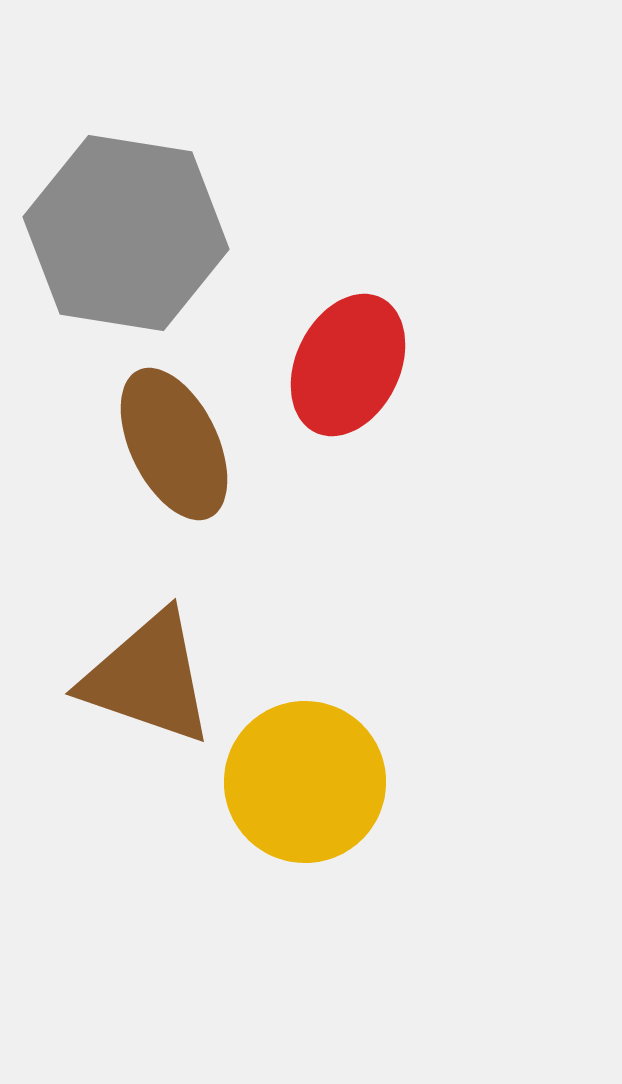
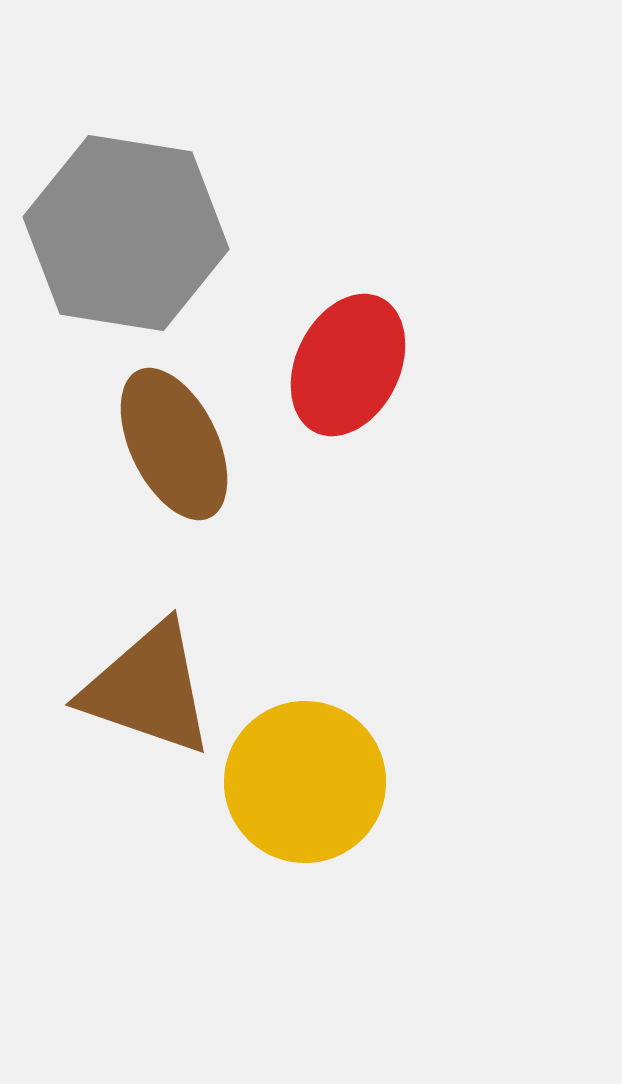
brown triangle: moved 11 px down
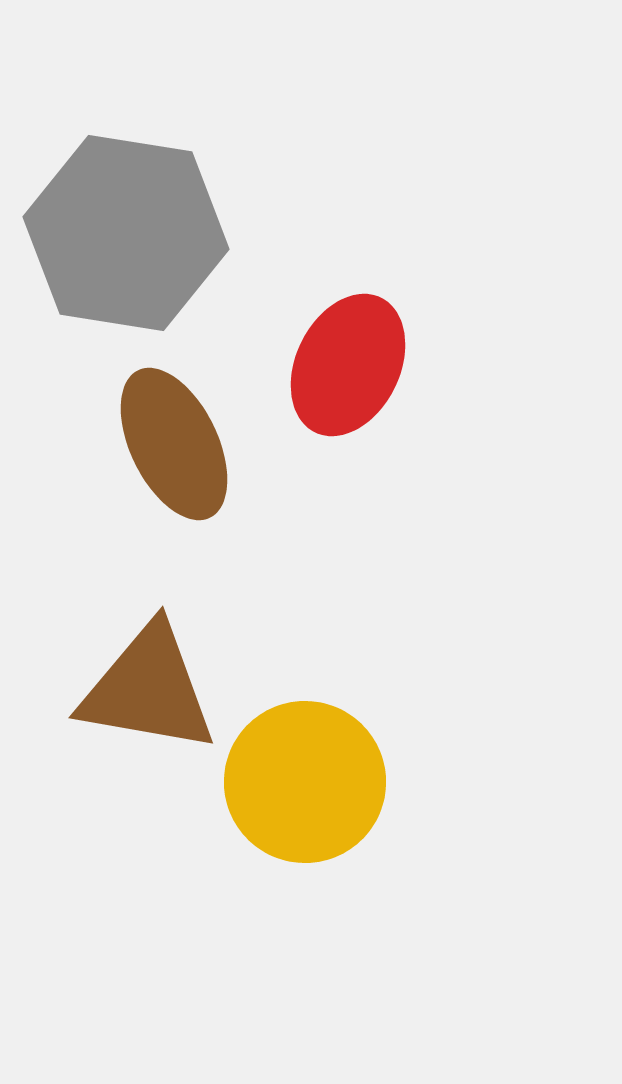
brown triangle: rotated 9 degrees counterclockwise
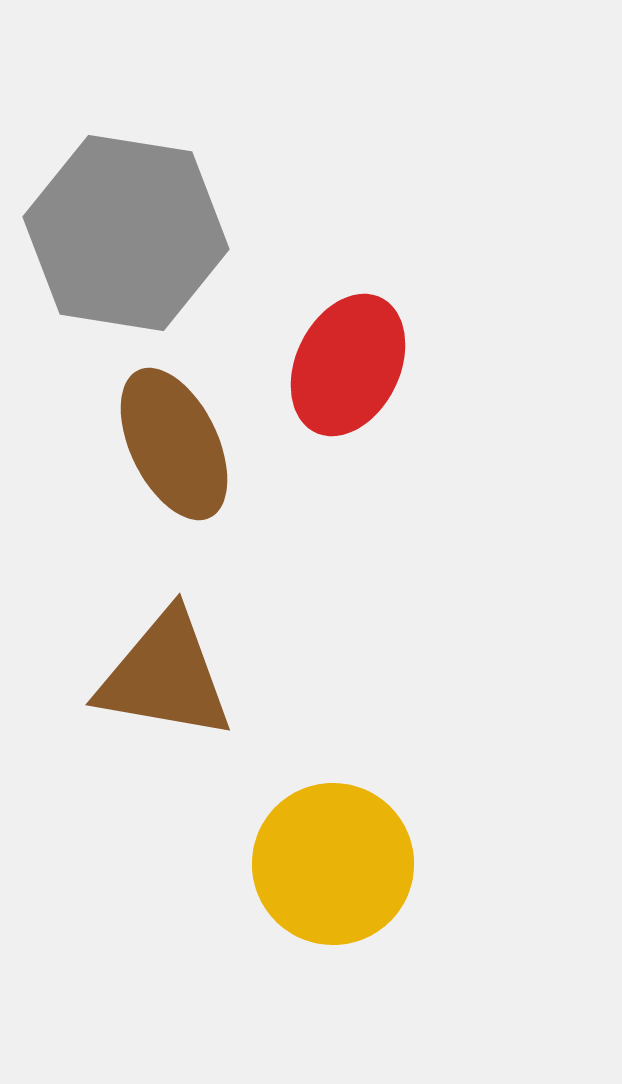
brown triangle: moved 17 px right, 13 px up
yellow circle: moved 28 px right, 82 px down
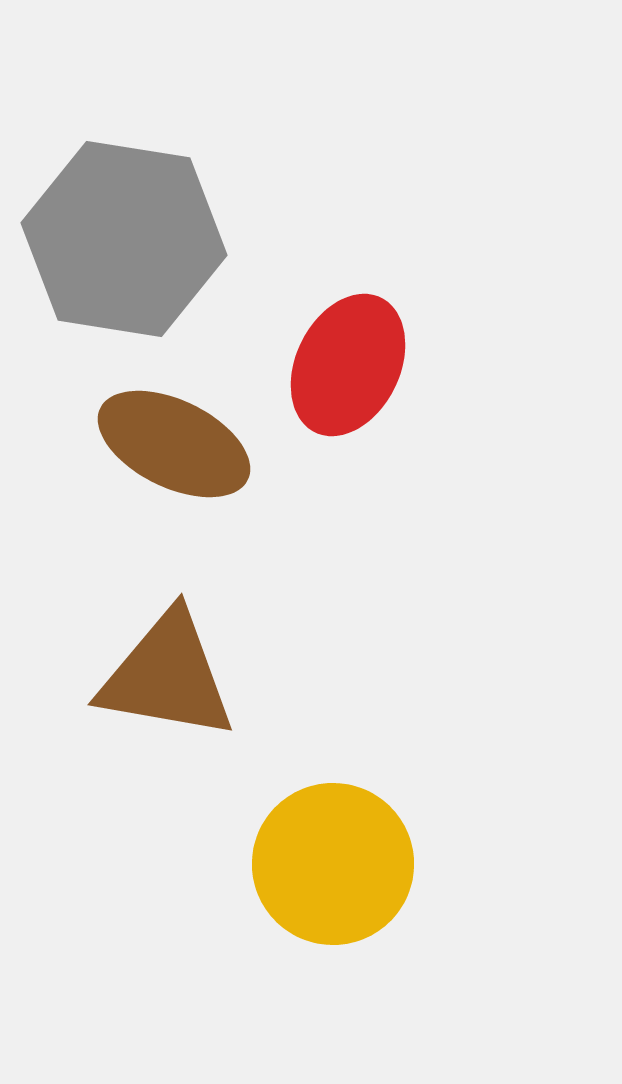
gray hexagon: moved 2 px left, 6 px down
brown ellipse: rotated 38 degrees counterclockwise
brown triangle: moved 2 px right
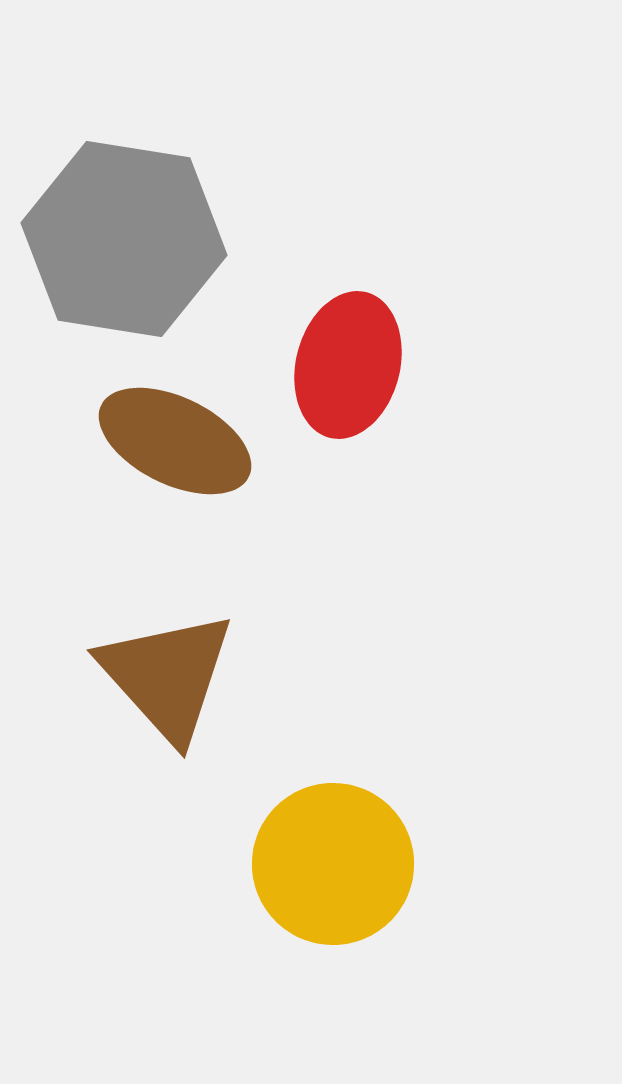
red ellipse: rotated 12 degrees counterclockwise
brown ellipse: moved 1 px right, 3 px up
brown triangle: rotated 38 degrees clockwise
